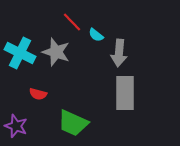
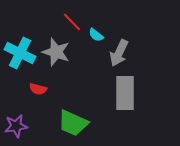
gray arrow: rotated 20 degrees clockwise
red semicircle: moved 5 px up
purple star: rotated 30 degrees counterclockwise
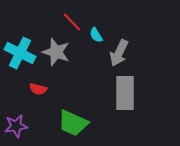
cyan semicircle: rotated 21 degrees clockwise
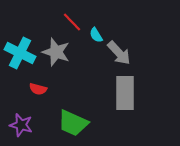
gray arrow: rotated 68 degrees counterclockwise
purple star: moved 5 px right, 1 px up; rotated 25 degrees clockwise
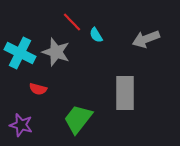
gray arrow: moved 27 px right, 14 px up; rotated 112 degrees clockwise
green trapezoid: moved 5 px right, 4 px up; rotated 104 degrees clockwise
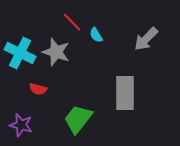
gray arrow: rotated 24 degrees counterclockwise
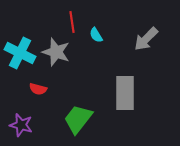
red line: rotated 35 degrees clockwise
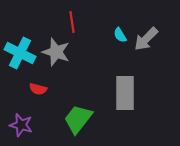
cyan semicircle: moved 24 px right
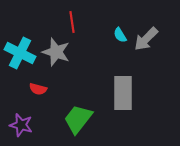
gray rectangle: moved 2 px left
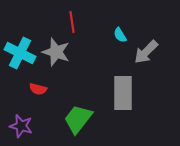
gray arrow: moved 13 px down
purple star: moved 1 px down
